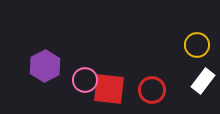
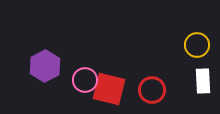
white rectangle: rotated 40 degrees counterclockwise
red square: rotated 8 degrees clockwise
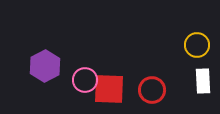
red square: rotated 12 degrees counterclockwise
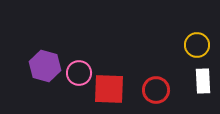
purple hexagon: rotated 16 degrees counterclockwise
pink circle: moved 6 px left, 7 px up
red circle: moved 4 px right
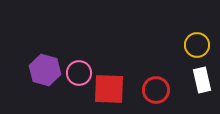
purple hexagon: moved 4 px down
white rectangle: moved 1 px left, 1 px up; rotated 10 degrees counterclockwise
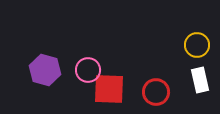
pink circle: moved 9 px right, 3 px up
white rectangle: moved 2 px left
red circle: moved 2 px down
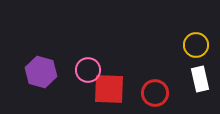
yellow circle: moved 1 px left
purple hexagon: moved 4 px left, 2 px down
white rectangle: moved 1 px up
red circle: moved 1 px left, 1 px down
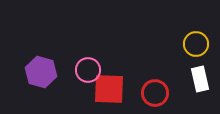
yellow circle: moved 1 px up
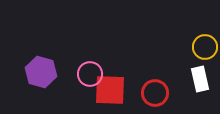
yellow circle: moved 9 px right, 3 px down
pink circle: moved 2 px right, 4 px down
red square: moved 1 px right, 1 px down
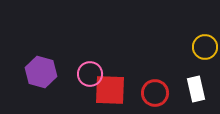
white rectangle: moved 4 px left, 10 px down
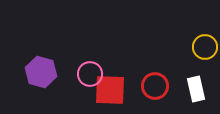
red circle: moved 7 px up
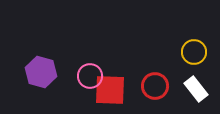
yellow circle: moved 11 px left, 5 px down
pink circle: moved 2 px down
white rectangle: rotated 25 degrees counterclockwise
